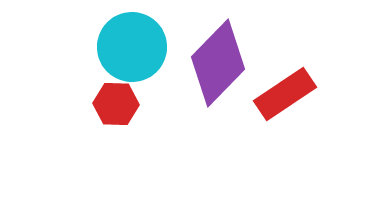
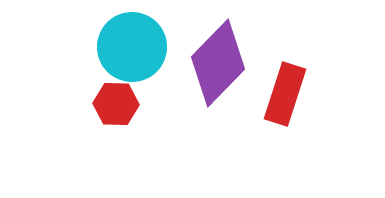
red rectangle: rotated 38 degrees counterclockwise
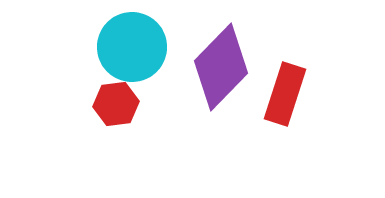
purple diamond: moved 3 px right, 4 px down
red hexagon: rotated 9 degrees counterclockwise
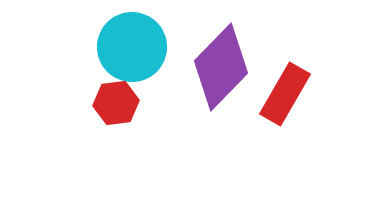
red rectangle: rotated 12 degrees clockwise
red hexagon: moved 1 px up
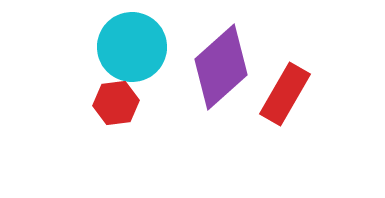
purple diamond: rotated 4 degrees clockwise
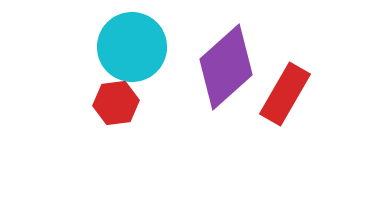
purple diamond: moved 5 px right
